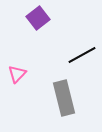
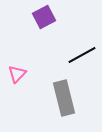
purple square: moved 6 px right, 1 px up; rotated 10 degrees clockwise
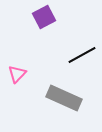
gray rectangle: rotated 52 degrees counterclockwise
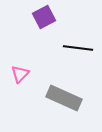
black line: moved 4 px left, 7 px up; rotated 36 degrees clockwise
pink triangle: moved 3 px right
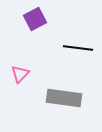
purple square: moved 9 px left, 2 px down
gray rectangle: rotated 16 degrees counterclockwise
